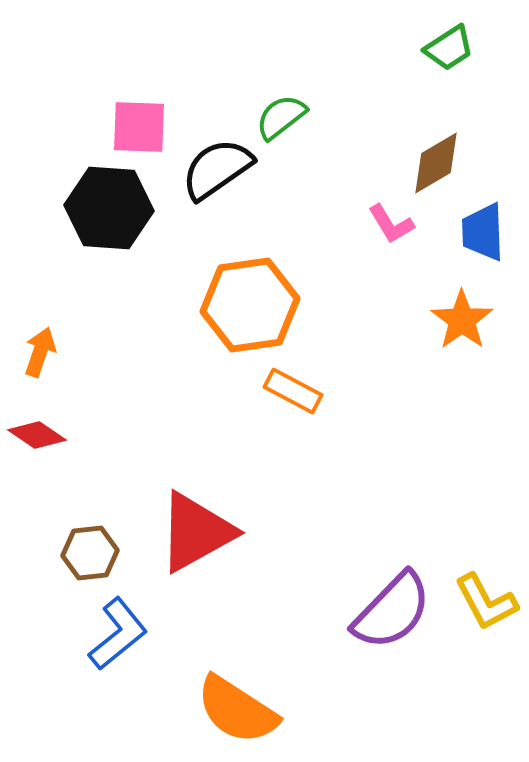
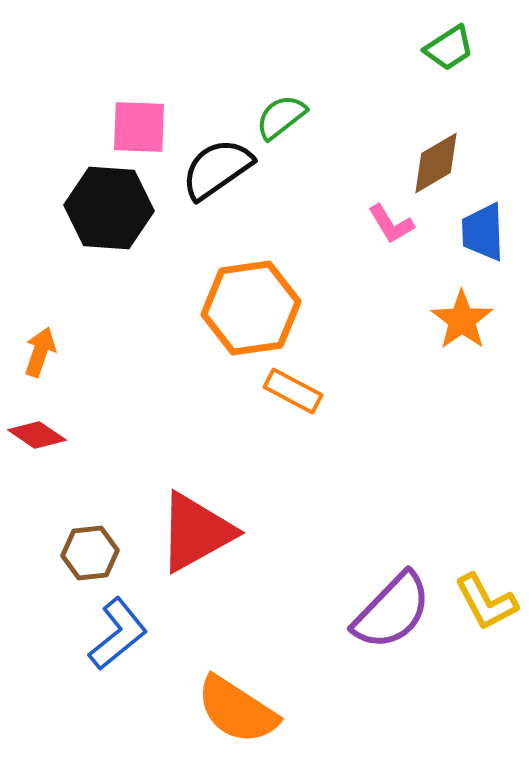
orange hexagon: moved 1 px right, 3 px down
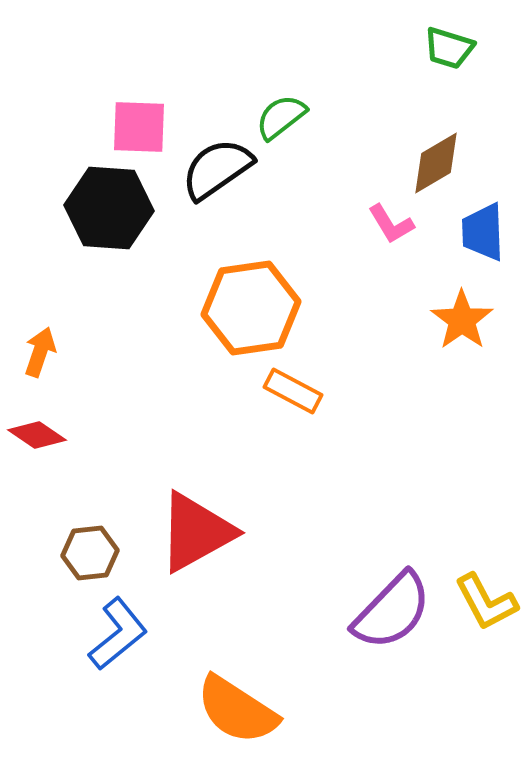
green trapezoid: rotated 50 degrees clockwise
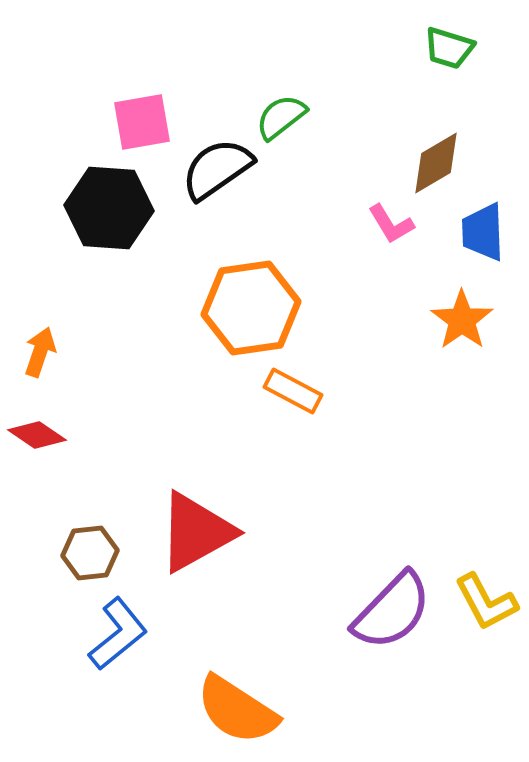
pink square: moved 3 px right, 5 px up; rotated 12 degrees counterclockwise
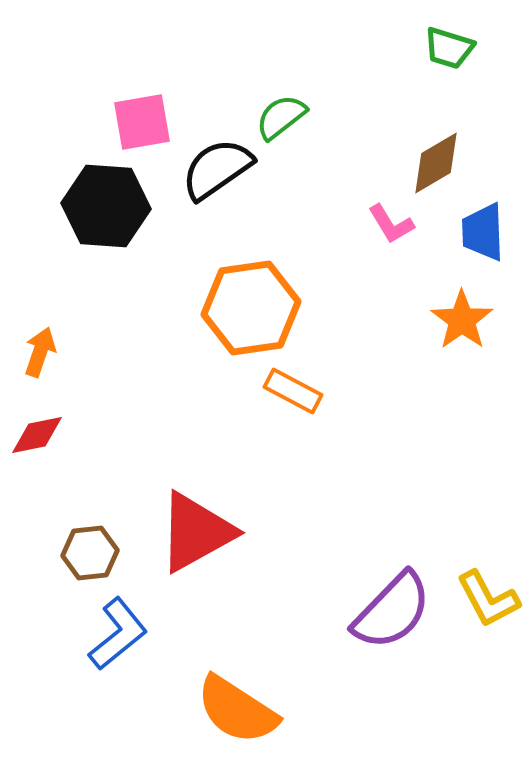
black hexagon: moved 3 px left, 2 px up
red diamond: rotated 46 degrees counterclockwise
yellow L-shape: moved 2 px right, 3 px up
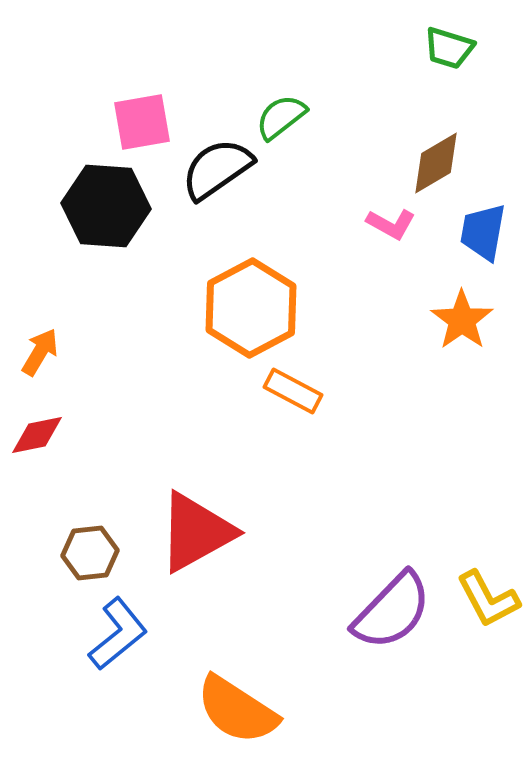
pink L-shape: rotated 30 degrees counterclockwise
blue trapezoid: rotated 12 degrees clockwise
orange hexagon: rotated 20 degrees counterclockwise
orange arrow: rotated 12 degrees clockwise
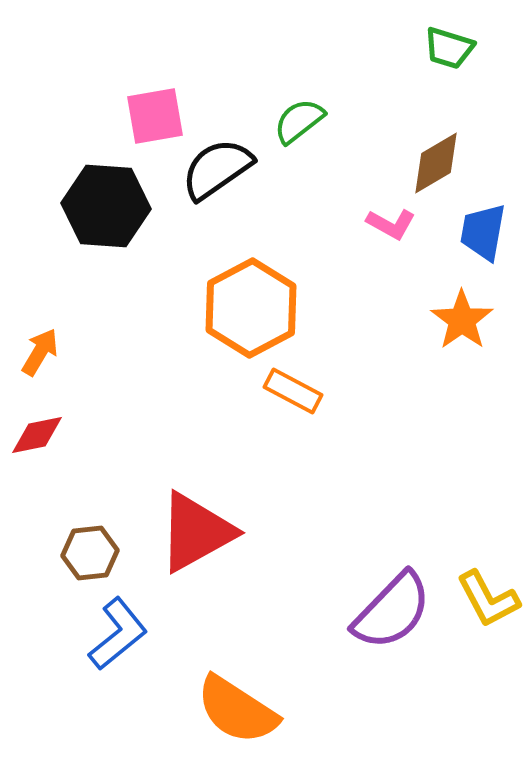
green semicircle: moved 18 px right, 4 px down
pink square: moved 13 px right, 6 px up
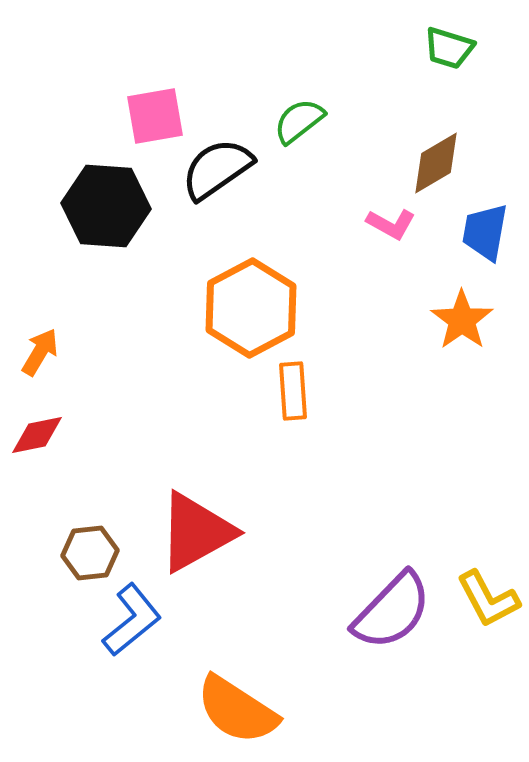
blue trapezoid: moved 2 px right
orange rectangle: rotated 58 degrees clockwise
blue L-shape: moved 14 px right, 14 px up
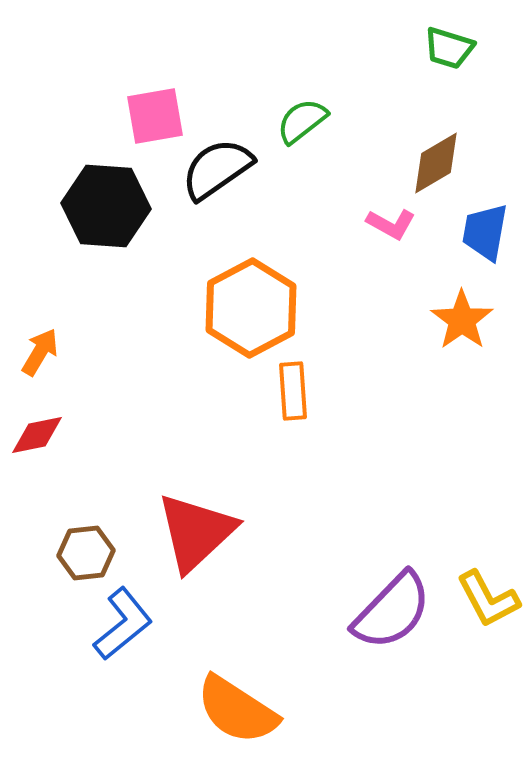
green semicircle: moved 3 px right
red triangle: rotated 14 degrees counterclockwise
brown hexagon: moved 4 px left
blue L-shape: moved 9 px left, 4 px down
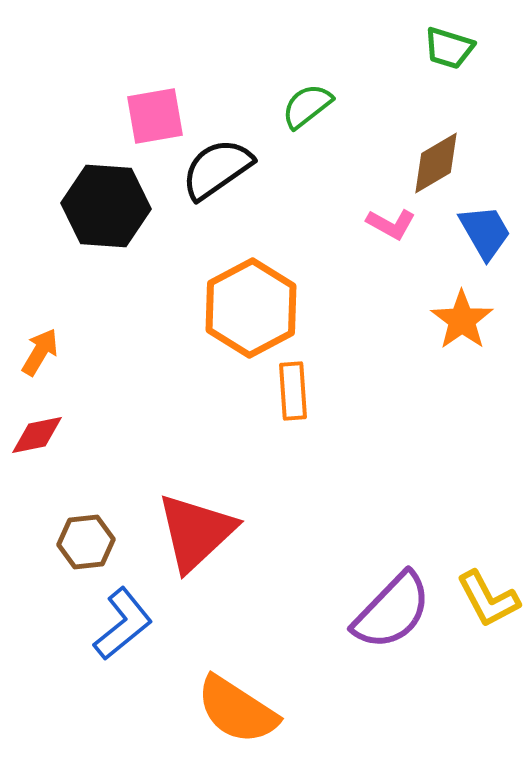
green semicircle: moved 5 px right, 15 px up
blue trapezoid: rotated 140 degrees clockwise
brown hexagon: moved 11 px up
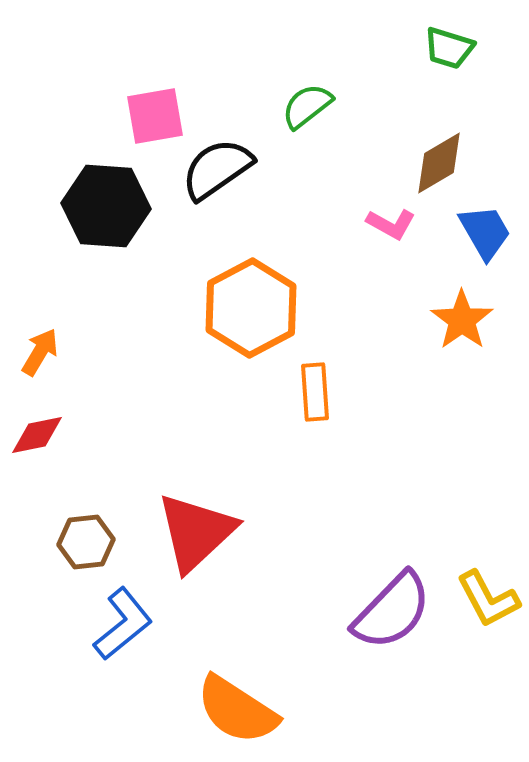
brown diamond: moved 3 px right
orange rectangle: moved 22 px right, 1 px down
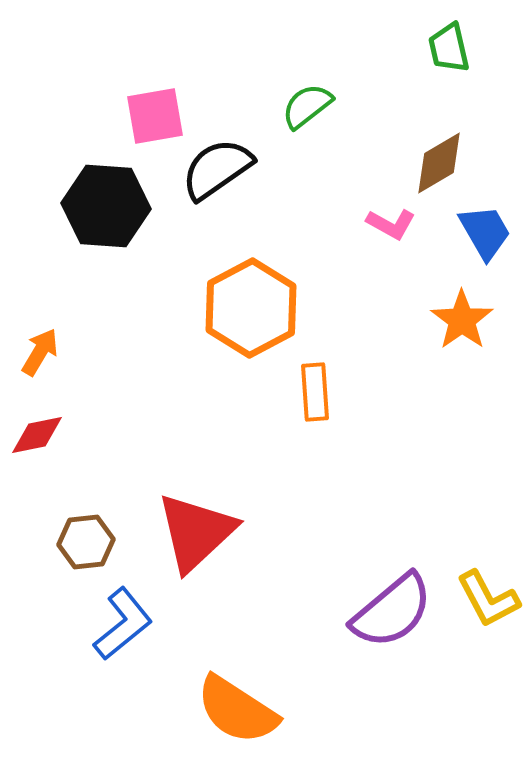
green trapezoid: rotated 60 degrees clockwise
purple semicircle: rotated 6 degrees clockwise
